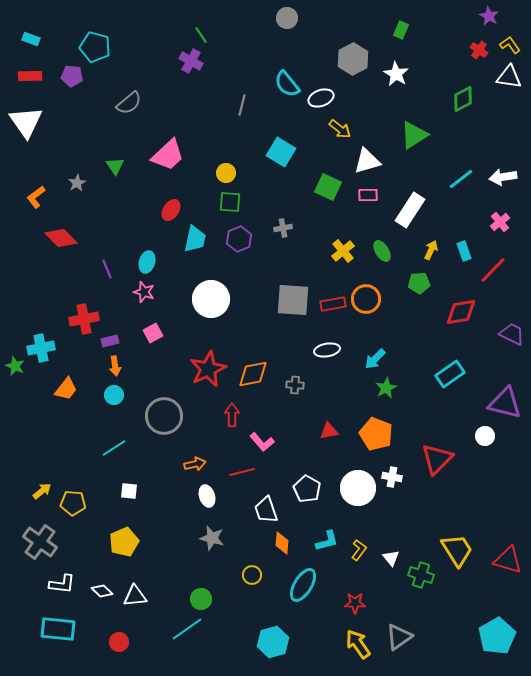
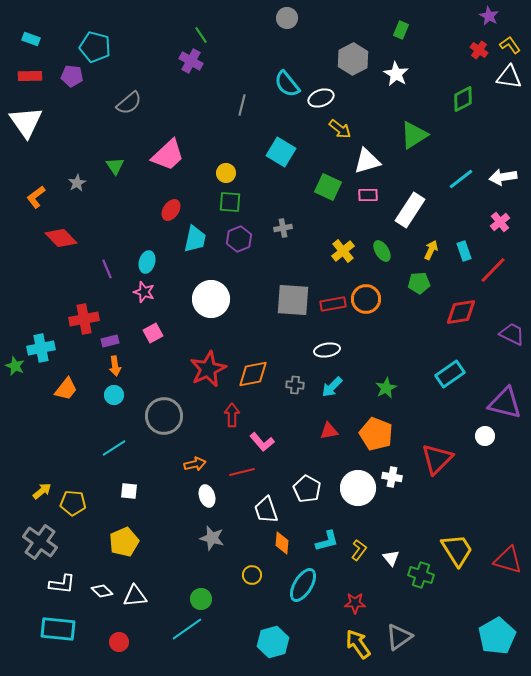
cyan arrow at (375, 359): moved 43 px left, 28 px down
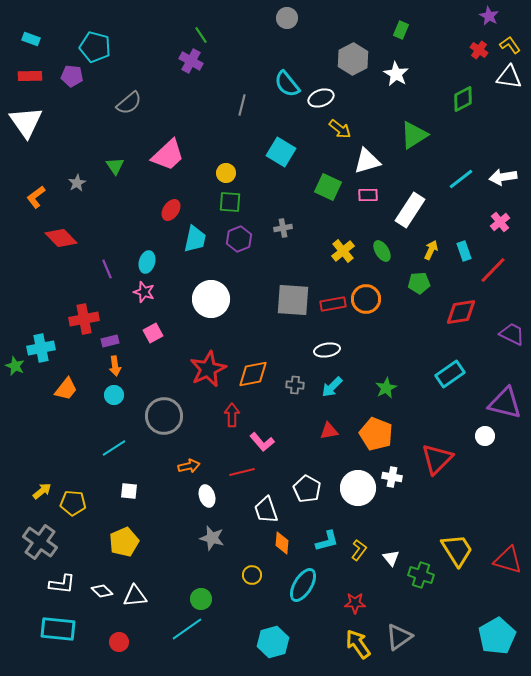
orange arrow at (195, 464): moved 6 px left, 2 px down
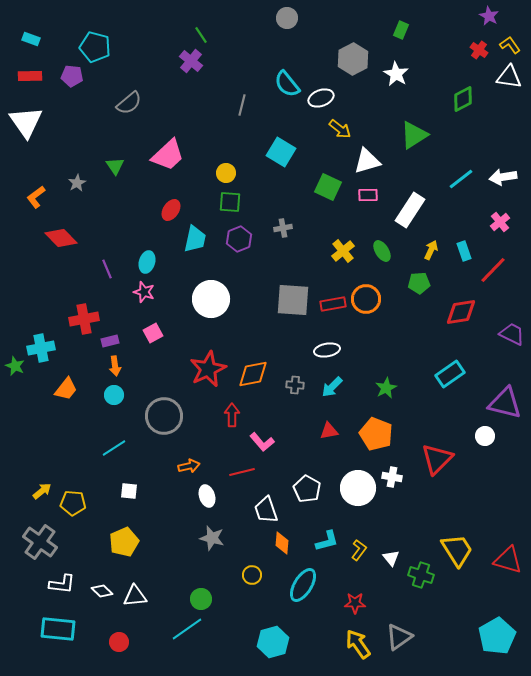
purple cross at (191, 61): rotated 10 degrees clockwise
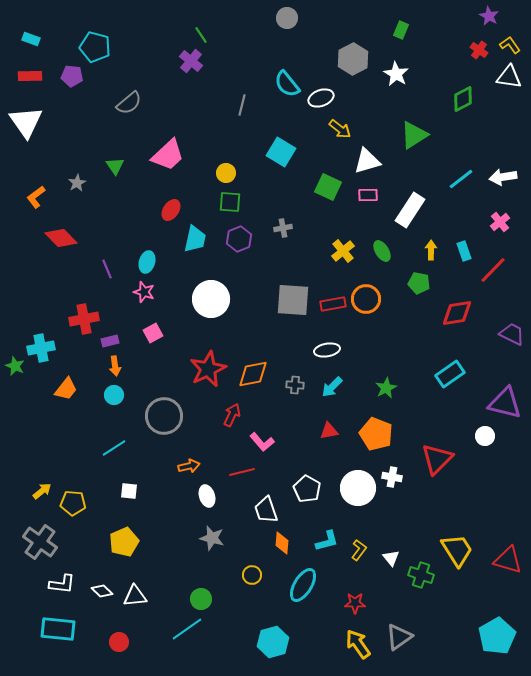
yellow arrow at (431, 250): rotated 24 degrees counterclockwise
green pentagon at (419, 283): rotated 15 degrees clockwise
red diamond at (461, 312): moved 4 px left, 1 px down
red arrow at (232, 415): rotated 25 degrees clockwise
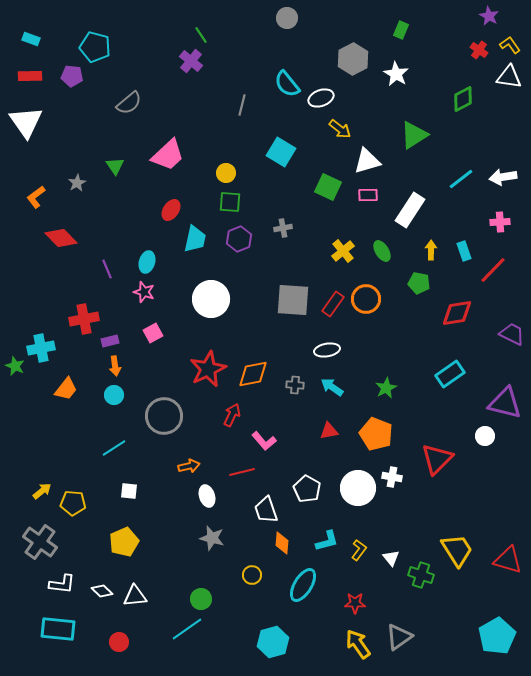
pink cross at (500, 222): rotated 36 degrees clockwise
red rectangle at (333, 304): rotated 45 degrees counterclockwise
cyan arrow at (332, 387): rotated 80 degrees clockwise
pink L-shape at (262, 442): moved 2 px right, 1 px up
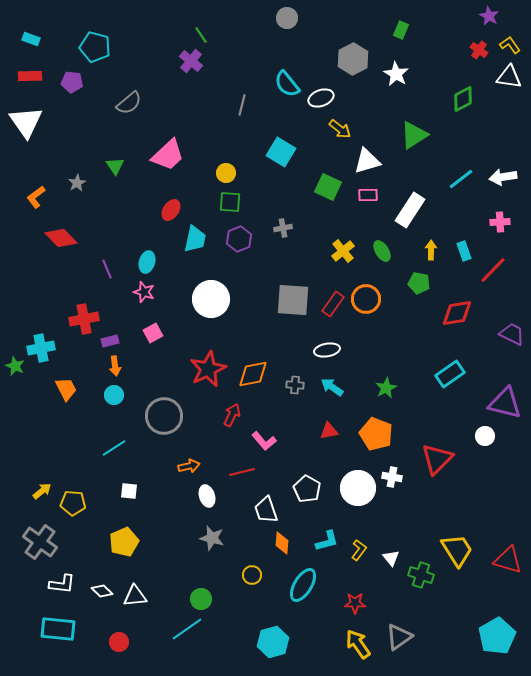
purple pentagon at (72, 76): moved 6 px down
orange trapezoid at (66, 389): rotated 65 degrees counterclockwise
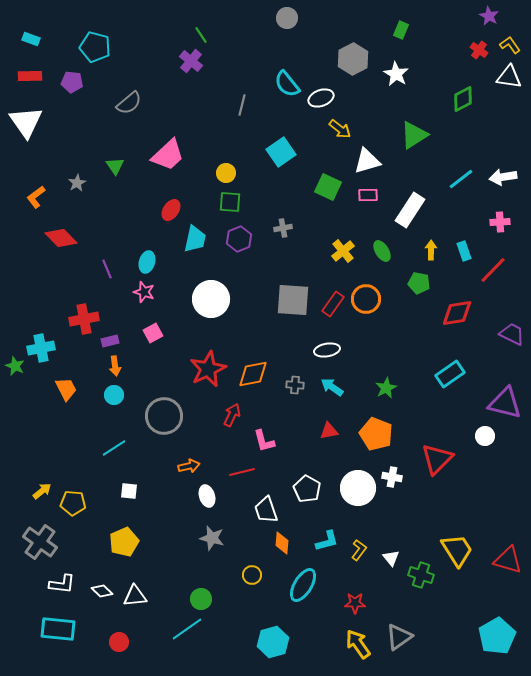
cyan square at (281, 152): rotated 24 degrees clockwise
pink L-shape at (264, 441): rotated 25 degrees clockwise
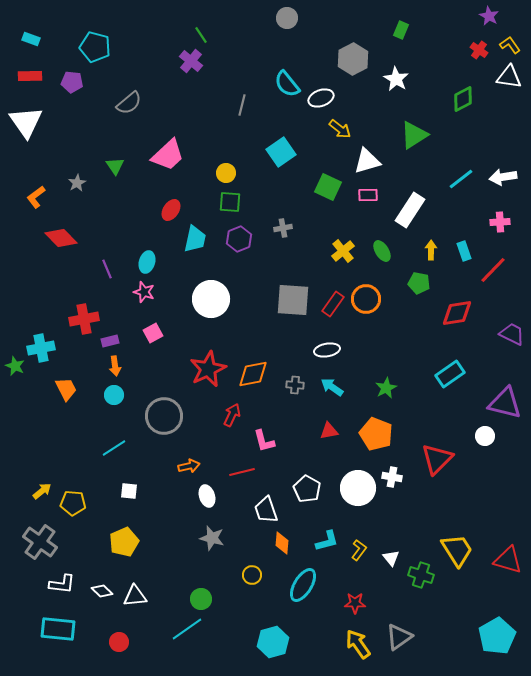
white star at (396, 74): moved 5 px down
